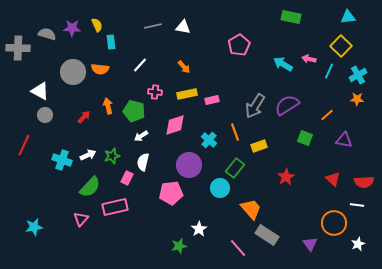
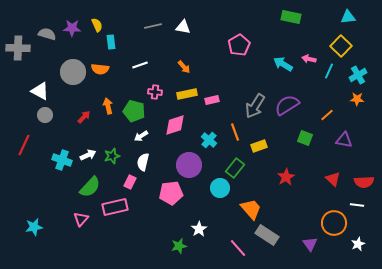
white line at (140, 65): rotated 28 degrees clockwise
pink rectangle at (127, 178): moved 3 px right, 4 px down
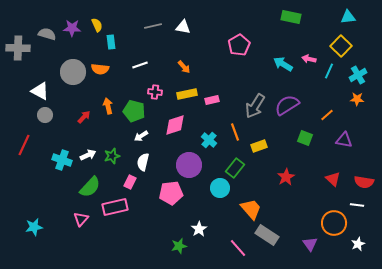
red semicircle at (364, 182): rotated 12 degrees clockwise
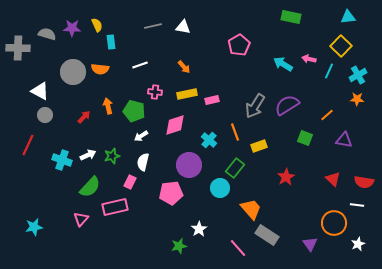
red line at (24, 145): moved 4 px right
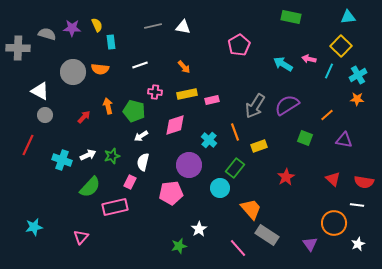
pink triangle at (81, 219): moved 18 px down
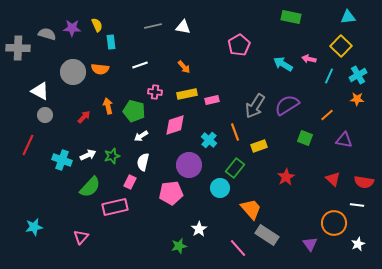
cyan line at (329, 71): moved 5 px down
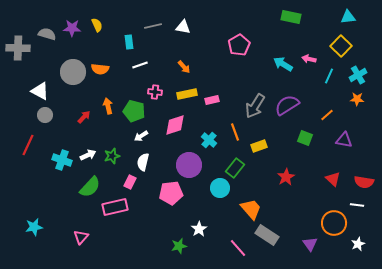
cyan rectangle at (111, 42): moved 18 px right
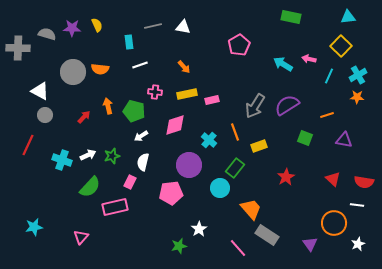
orange star at (357, 99): moved 2 px up
orange line at (327, 115): rotated 24 degrees clockwise
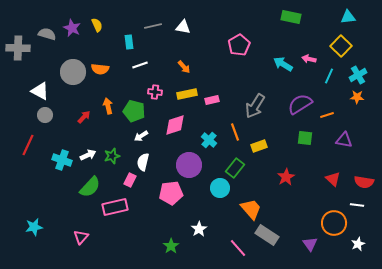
purple star at (72, 28): rotated 24 degrees clockwise
purple semicircle at (287, 105): moved 13 px right, 1 px up
green square at (305, 138): rotated 14 degrees counterclockwise
pink rectangle at (130, 182): moved 2 px up
green star at (179, 246): moved 8 px left; rotated 21 degrees counterclockwise
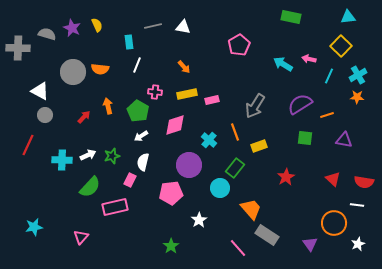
white line at (140, 65): moved 3 px left; rotated 49 degrees counterclockwise
green pentagon at (134, 111): moved 4 px right; rotated 15 degrees clockwise
cyan cross at (62, 160): rotated 18 degrees counterclockwise
white star at (199, 229): moved 9 px up
